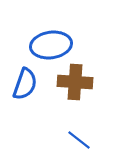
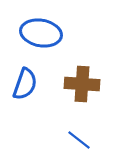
blue ellipse: moved 10 px left, 12 px up; rotated 18 degrees clockwise
brown cross: moved 7 px right, 2 px down
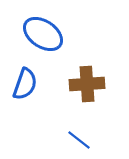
blue ellipse: moved 2 px right, 1 px down; rotated 24 degrees clockwise
brown cross: moved 5 px right; rotated 8 degrees counterclockwise
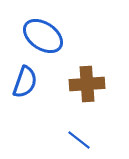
blue ellipse: moved 2 px down
blue semicircle: moved 2 px up
